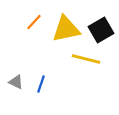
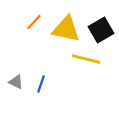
yellow triangle: rotated 24 degrees clockwise
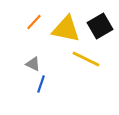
black square: moved 1 px left, 4 px up
yellow line: rotated 12 degrees clockwise
gray triangle: moved 17 px right, 18 px up
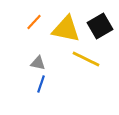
gray triangle: moved 5 px right, 1 px up; rotated 14 degrees counterclockwise
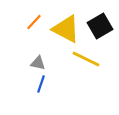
yellow triangle: rotated 16 degrees clockwise
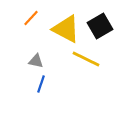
orange line: moved 3 px left, 4 px up
gray triangle: moved 2 px left, 2 px up
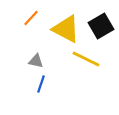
black square: moved 1 px right
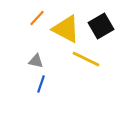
orange line: moved 6 px right
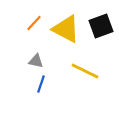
orange line: moved 3 px left, 5 px down
black square: rotated 10 degrees clockwise
yellow line: moved 1 px left, 12 px down
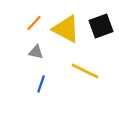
gray triangle: moved 9 px up
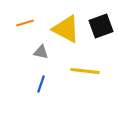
orange line: moved 9 px left; rotated 30 degrees clockwise
gray triangle: moved 5 px right
yellow line: rotated 20 degrees counterclockwise
